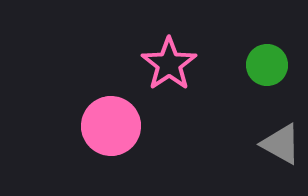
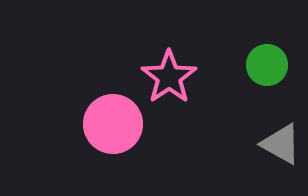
pink star: moved 13 px down
pink circle: moved 2 px right, 2 px up
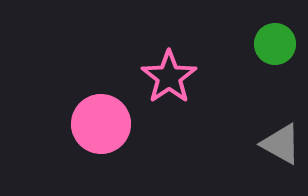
green circle: moved 8 px right, 21 px up
pink circle: moved 12 px left
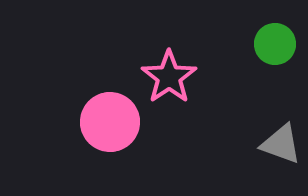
pink circle: moved 9 px right, 2 px up
gray triangle: rotated 9 degrees counterclockwise
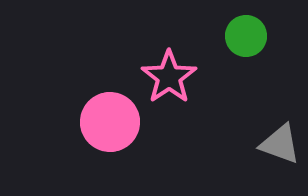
green circle: moved 29 px left, 8 px up
gray triangle: moved 1 px left
